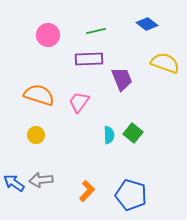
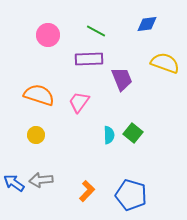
blue diamond: rotated 45 degrees counterclockwise
green line: rotated 42 degrees clockwise
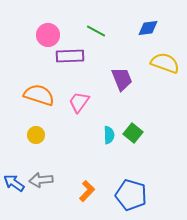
blue diamond: moved 1 px right, 4 px down
purple rectangle: moved 19 px left, 3 px up
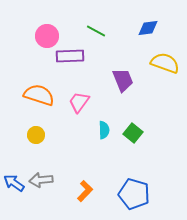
pink circle: moved 1 px left, 1 px down
purple trapezoid: moved 1 px right, 1 px down
cyan semicircle: moved 5 px left, 5 px up
orange L-shape: moved 2 px left
blue pentagon: moved 3 px right, 1 px up
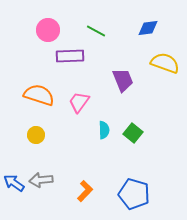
pink circle: moved 1 px right, 6 px up
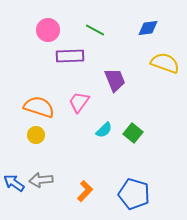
green line: moved 1 px left, 1 px up
purple trapezoid: moved 8 px left
orange semicircle: moved 12 px down
cyan semicircle: rotated 48 degrees clockwise
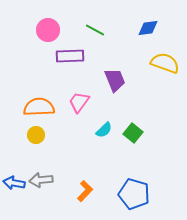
orange semicircle: rotated 20 degrees counterclockwise
blue arrow: rotated 25 degrees counterclockwise
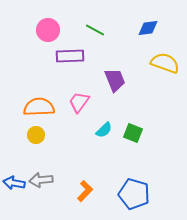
green square: rotated 18 degrees counterclockwise
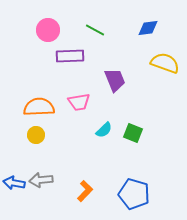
pink trapezoid: rotated 135 degrees counterclockwise
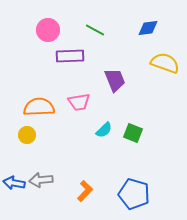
yellow circle: moved 9 px left
